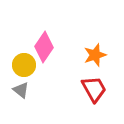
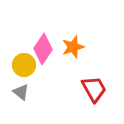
pink diamond: moved 1 px left, 2 px down
orange star: moved 22 px left, 8 px up
gray triangle: moved 2 px down
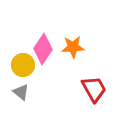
orange star: rotated 15 degrees clockwise
yellow circle: moved 1 px left
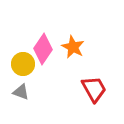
orange star: rotated 30 degrees clockwise
yellow circle: moved 1 px up
gray triangle: rotated 18 degrees counterclockwise
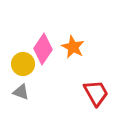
red trapezoid: moved 2 px right, 4 px down
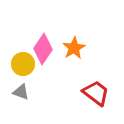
orange star: moved 1 px right, 1 px down; rotated 15 degrees clockwise
red trapezoid: rotated 24 degrees counterclockwise
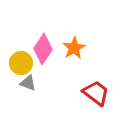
yellow circle: moved 2 px left, 1 px up
gray triangle: moved 7 px right, 9 px up
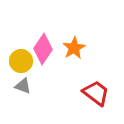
yellow circle: moved 2 px up
gray triangle: moved 5 px left, 3 px down
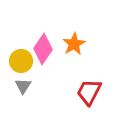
orange star: moved 4 px up
gray triangle: rotated 42 degrees clockwise
red trapezoid: moved 7 px left, 1 px up; rotated 100 degrees counterclockwise
